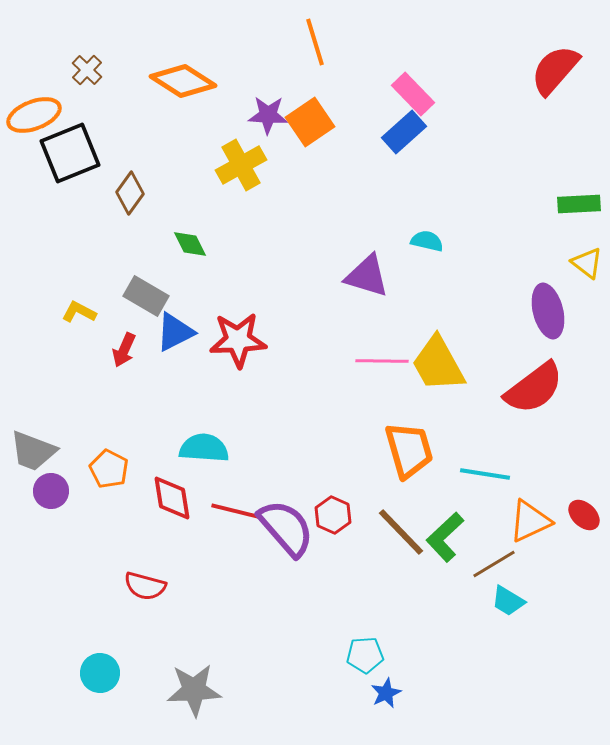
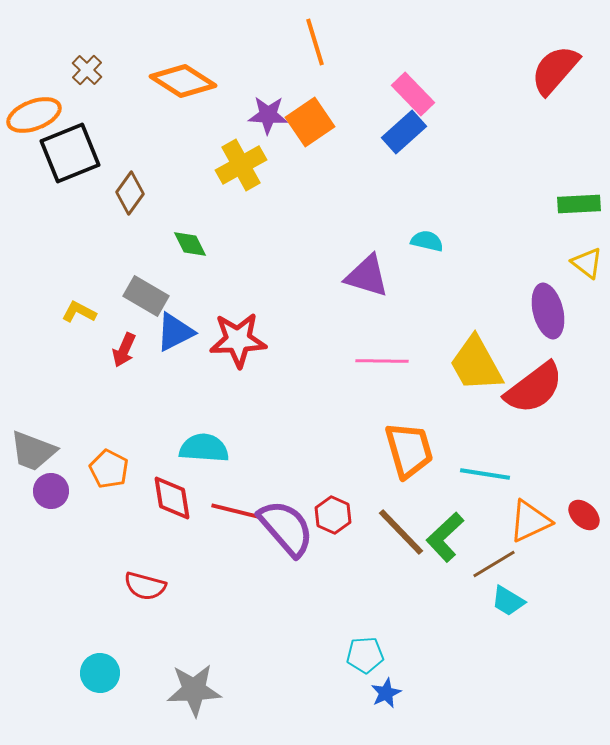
yellow trapezoid at (438, 364): moved 38 px right
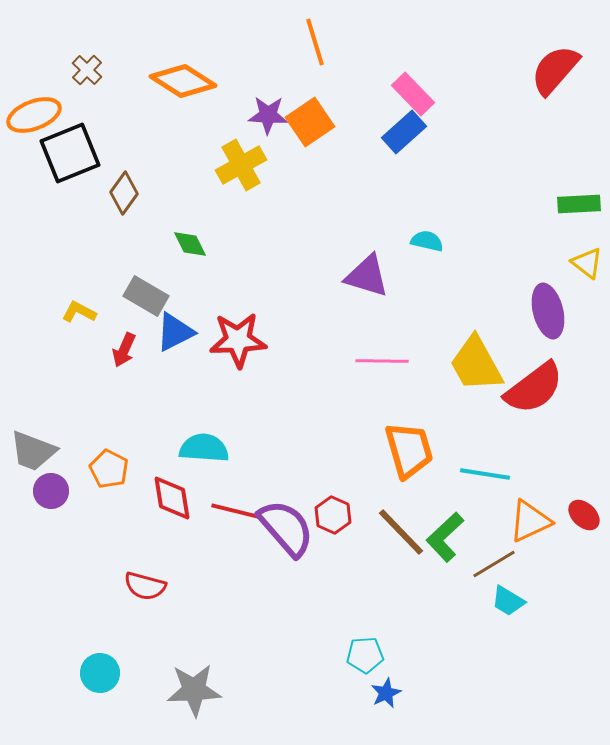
brown diamond at (130, 193): moved 6 px left
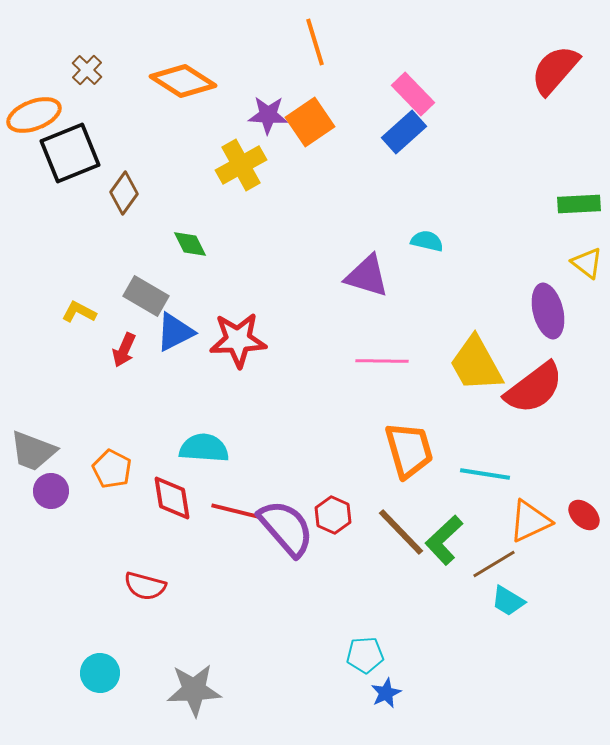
orange pentagon at (109, 469): moved 3 px right
green L-shape at (445, 537): moved 1 px left, 3 px down
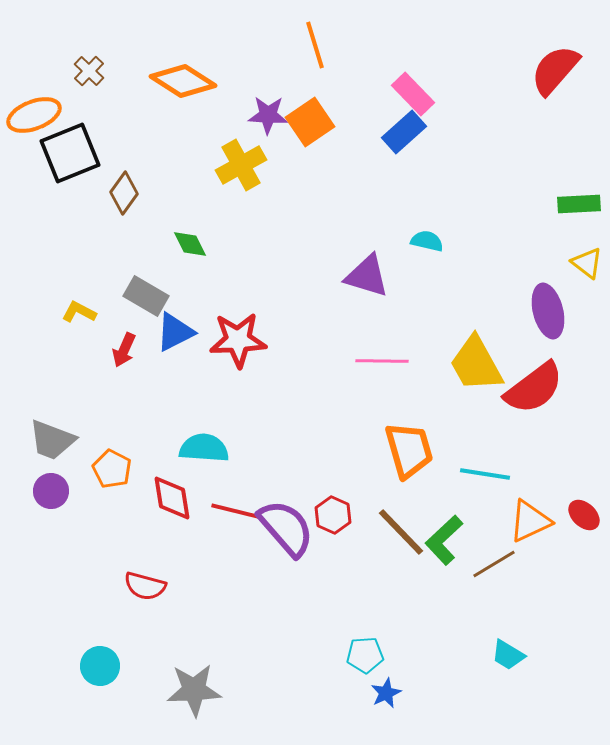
orange line at (315, 42): moved 3 px down
brown cross at (87, 70): moved 2 px right, 1 px down
gray trapezoid at (33, 451): moved 19 px right, 11 px up
cyan trapezoid at (508, 601): moved 54 px down
cyan circle at (100, 673): moved 7 px up
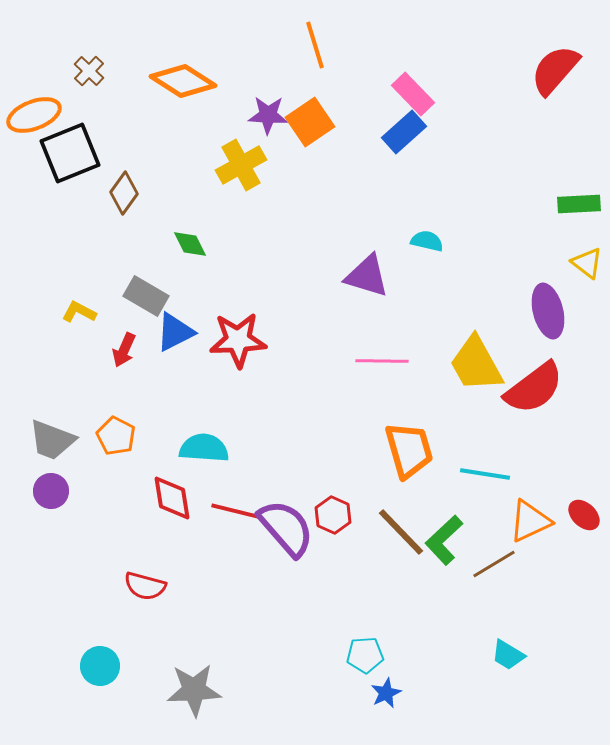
orange pentagon at (112, 469): moved 4 px right, 33 px up
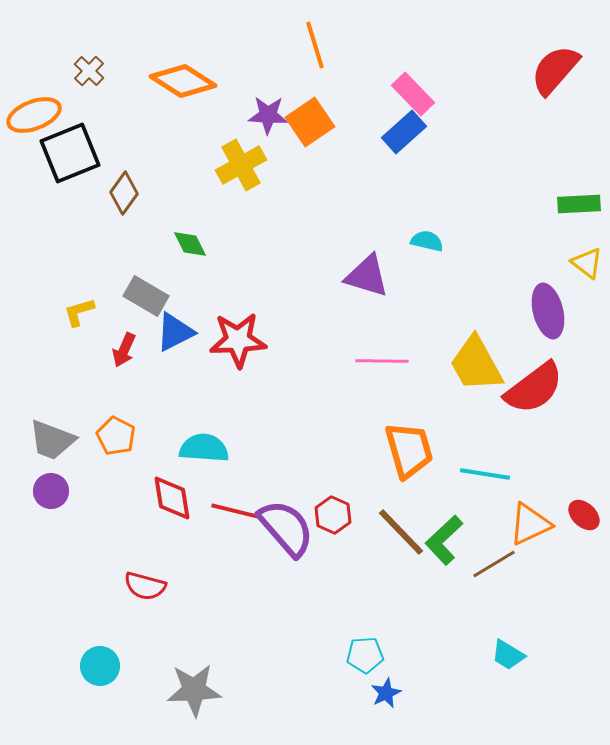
yellow L-shape at (79, 312): rotated 44 degrees counterclockwise
orange triangle at (530, 521): moved 3 px down
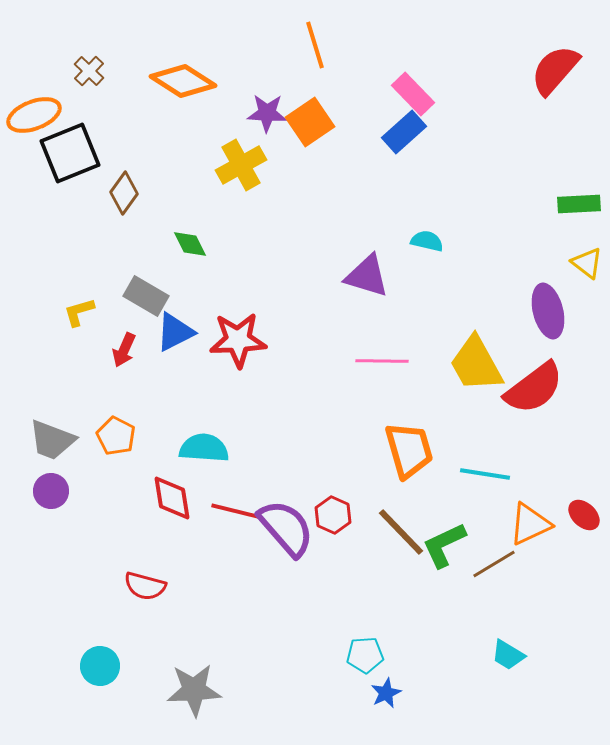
purple star at (268, 115): moved 1 px left, 2 px up
green L-shape at (444, 540): moved 5 px down; rotated 18 degrees clockwise
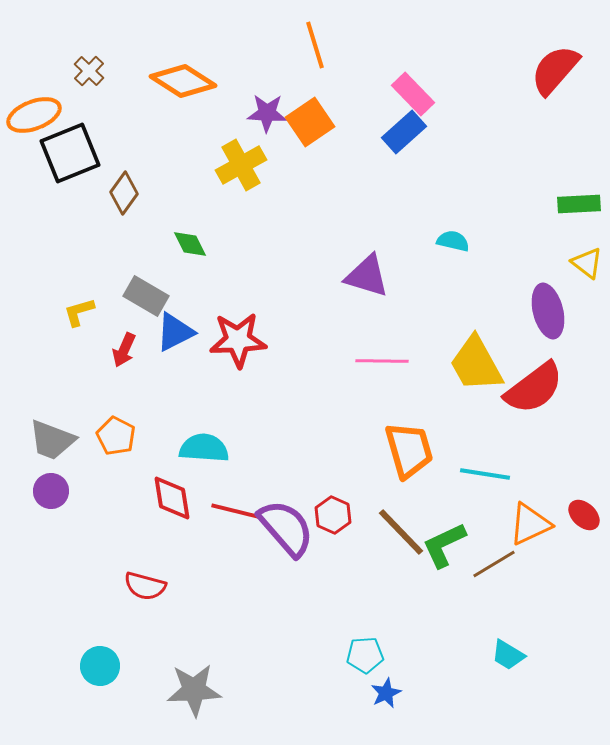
cyan semicircle at (427, 241): moved 26 px right
